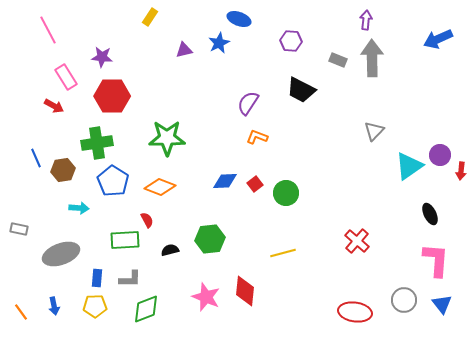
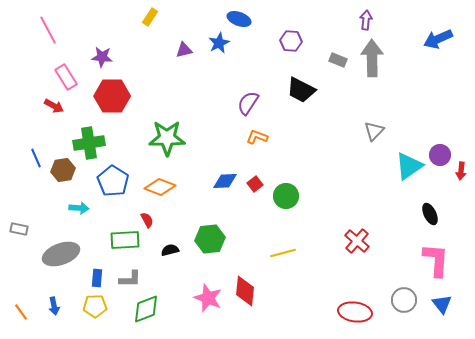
green cross at (97, 143): moved 8 px left
green circle at (286, 193): moved 3 px down
pink star at (206, 297): moved 2 px right, 1 px down
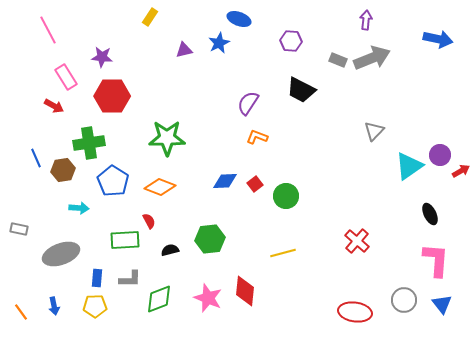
blue arrow at (438, 39): rotated 144 degrees counterclockwise
gray arrow at (372, 58): rotated 69 degrees clockwise
red arrow at (461, 171): rotated 126 degrees counterclockwise
red semicircle at (147, 220): moved 2 px right, 1 px down
green diamond at (146, 309): moved 13 px right, 10 px up
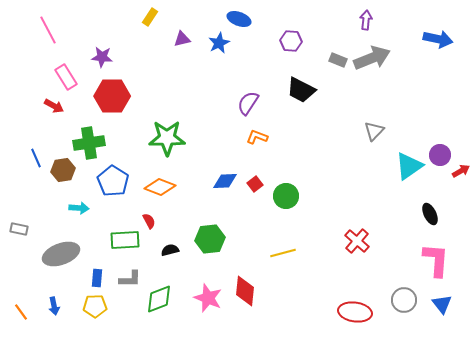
purple triangle at (184, 50): moved 2 px left, 11 px up
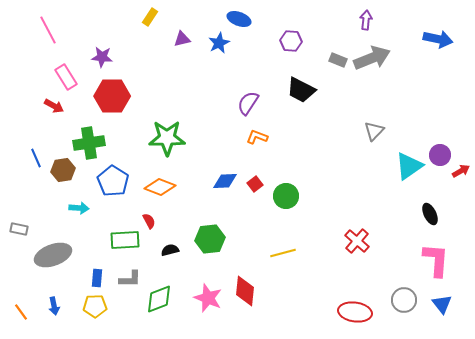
gray ellipse at (61, 254): moved 8 px left, 1 px down
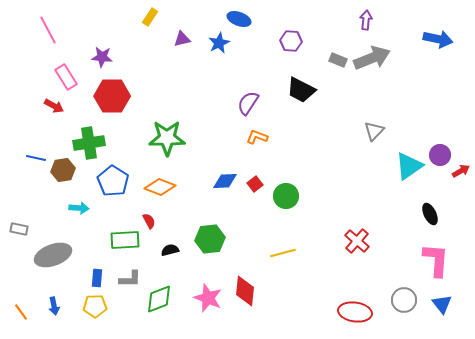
blue line at (36, 158): rotated 54 degrees counterclockwise
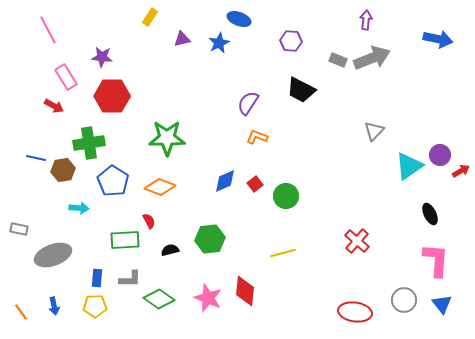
blue diamond at (225, 181): rotated 20 degrees counterclockwise
green diamond at (159, 299): rotated 56 degrees clockwise
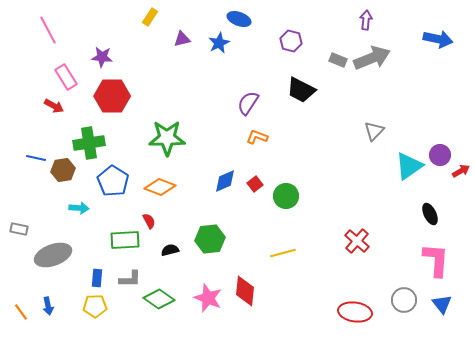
purple hexagon at (291, 41): rotated 10 degrees clockwise
blue arrow at (54, 306): moved 6 px left
